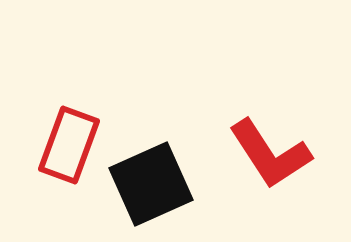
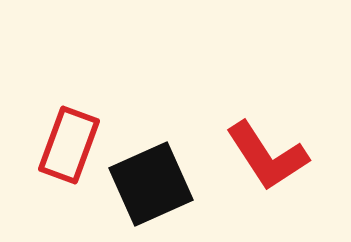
red L-shape: moved 3 px left, 2 px down
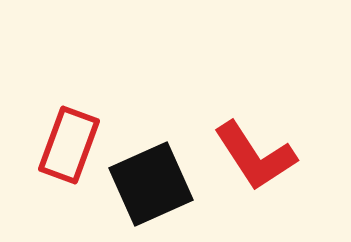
red L-shape: moved 12 px left
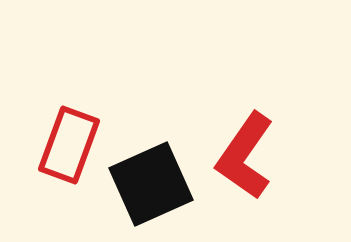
red L-shape: moved 10 px left; rotated 68 degrees clockwise
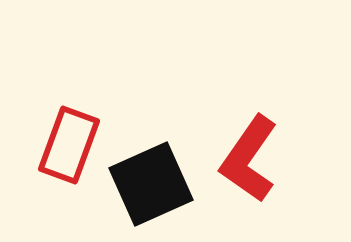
red L-shape: moved 4 px right, 3 px down
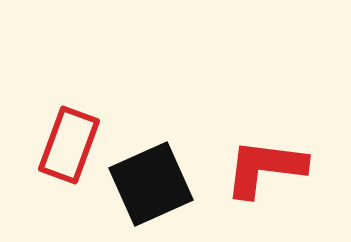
red L-shape: moved 16 px right, 9 px down; rotated 62 degrees clockwise
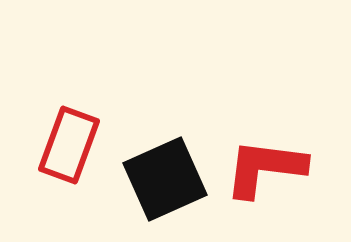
black square: moved 14 px right, 5 px up
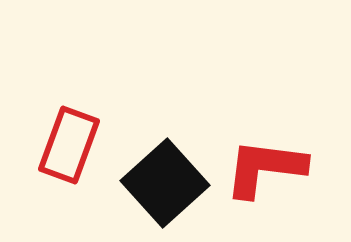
black square: moved 4 px down; rotated 18 degrees counterclockwise
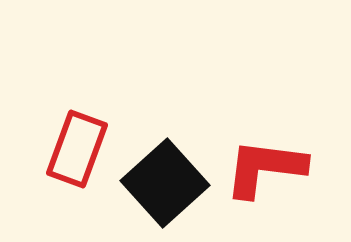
red rectangle: moved 8 px right, 4 px down
